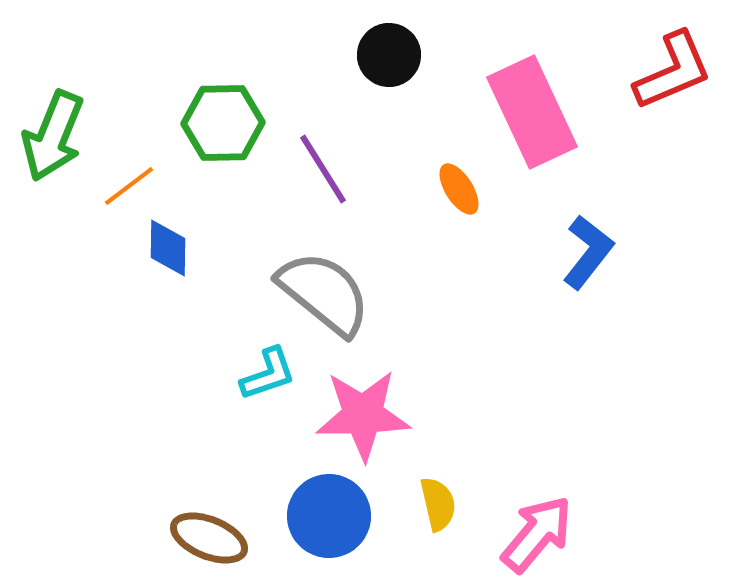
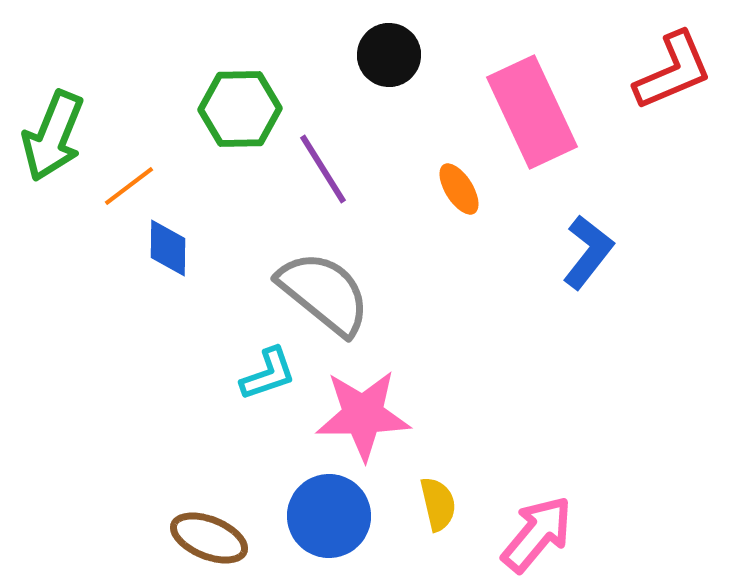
green hexagon: moved 17 px right, 14 px up
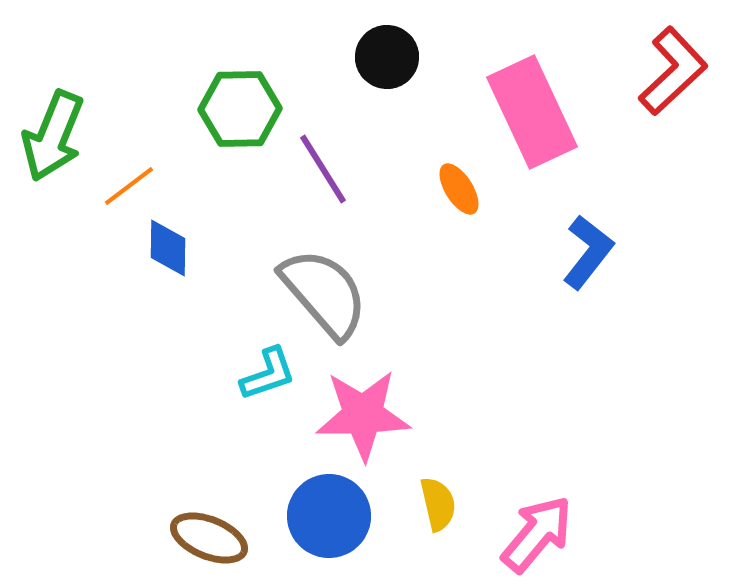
black circle: moved 2 px left, 2 px down
red L-shape: rotated 20 degrees counterclockwise
gray semicircle: rotated 10 degrees clockwise
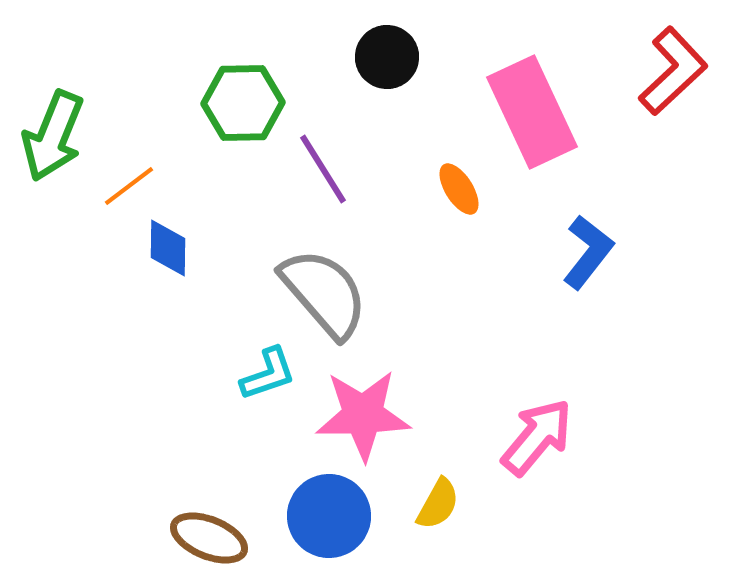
green hexagon: moved 3 px right, 6 px up
yellow semicircle: rotated 42 degrees clockwise
pink arrow: moved 97 px up
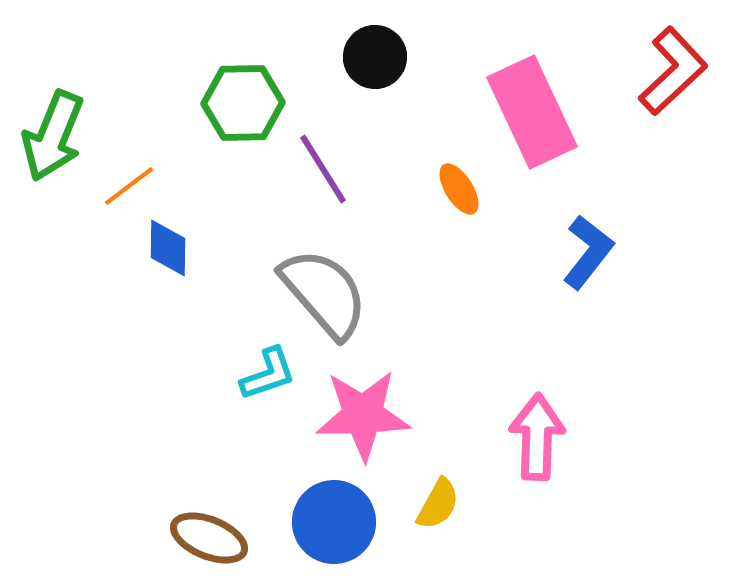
black circle: moved 12 px left
pink arrow: rotated 38 degrees counterclockwise
blue circle: moved 5 px right, 6 px down
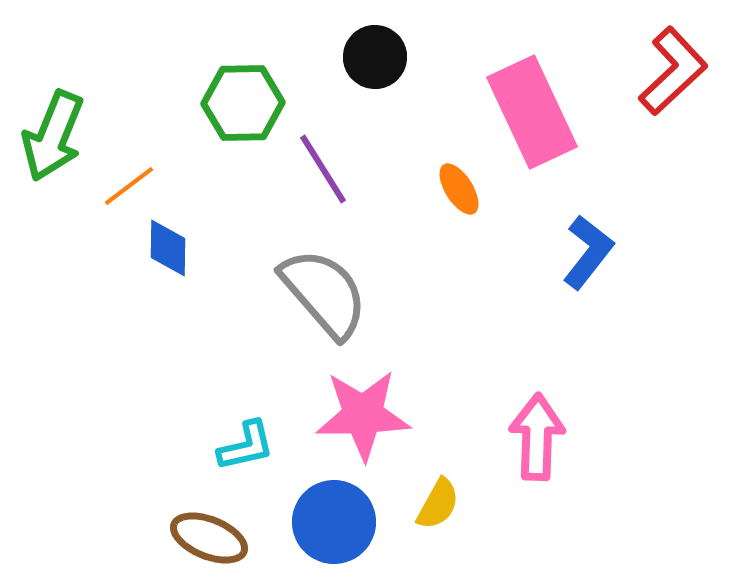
cyan L-shape: moved 22 px left, 72 px down; rotated 6 degrees clockwise
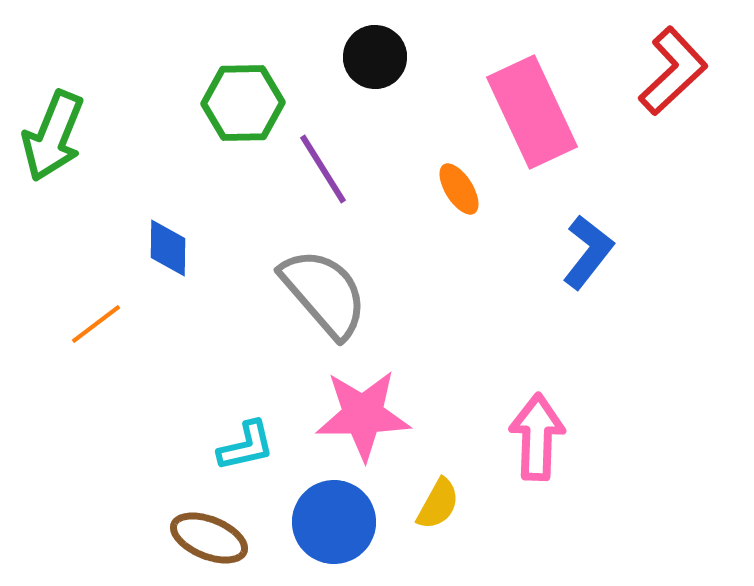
orange line: moved 33 px left, 138 px down
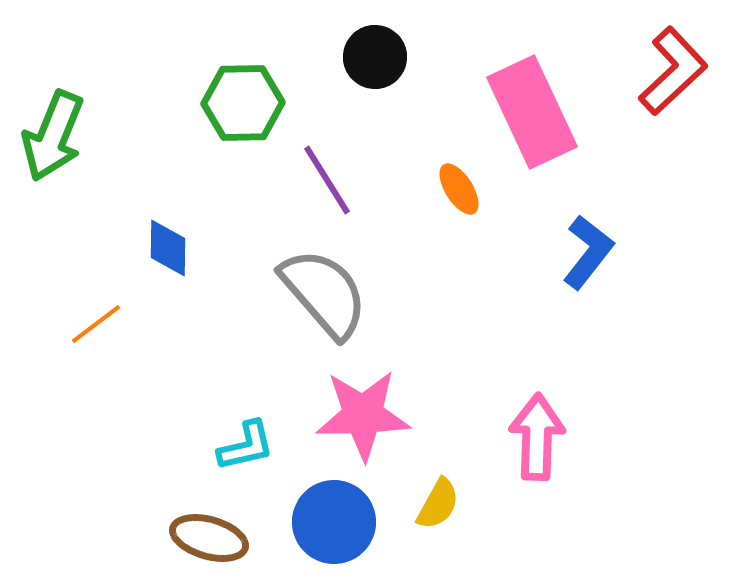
purple line: moved 4 px right, 11 px down
brown ellipse: rotated 6 degrees counterclockwise
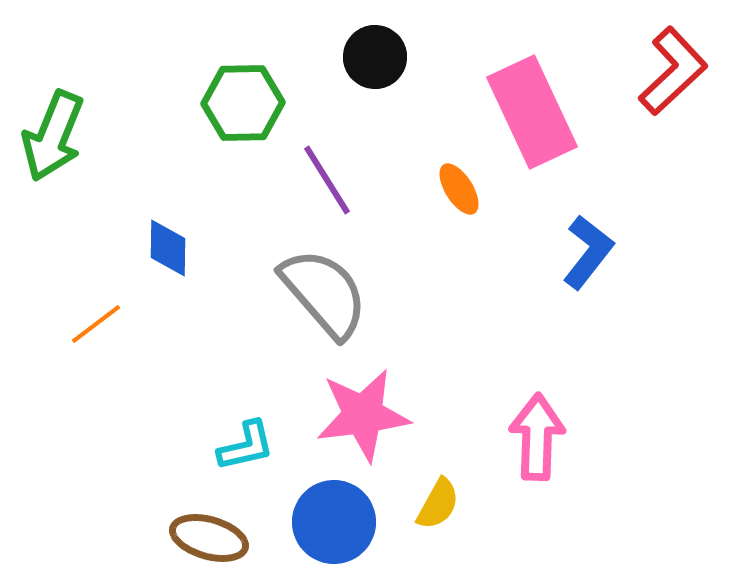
pink star: rotated 6 degrees counterclockwise
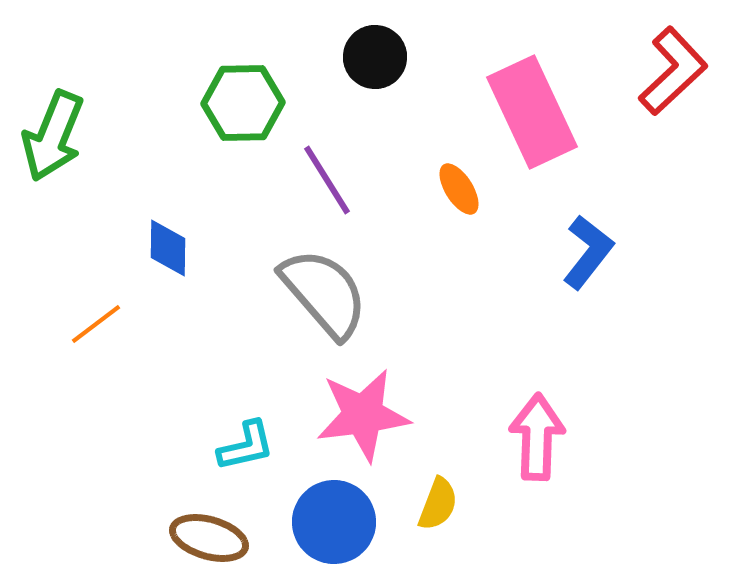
yellow semicircle: rotated 8 degrees counterclockwise
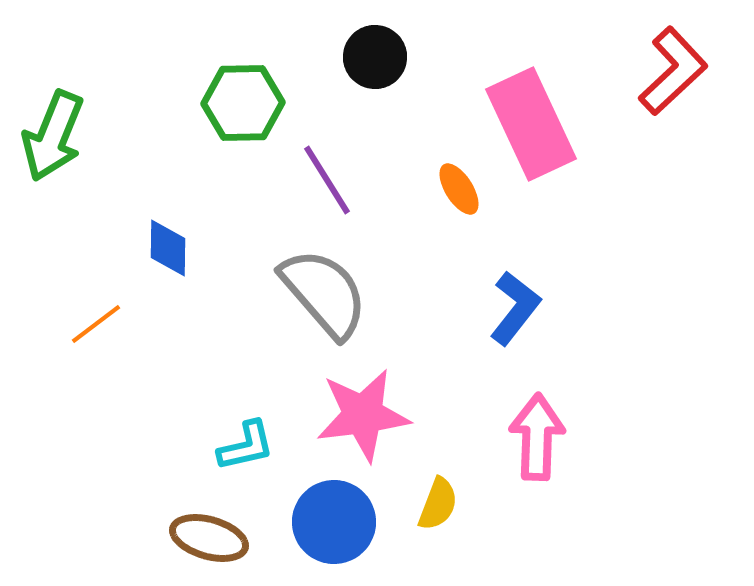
pink rectangle: moved 1 px left, 12 px down
blue L-shape: moved 73 px left, 56 px down
